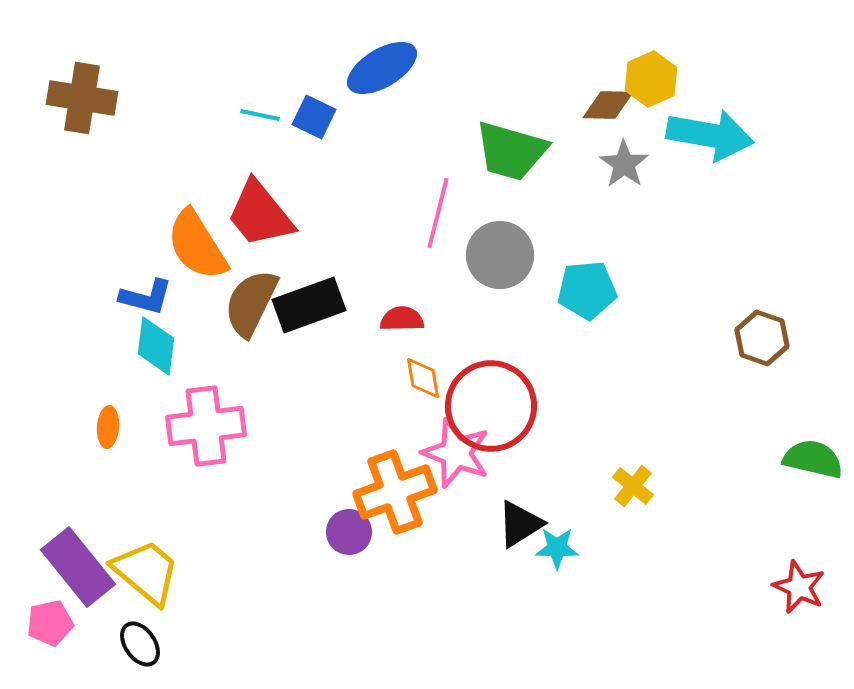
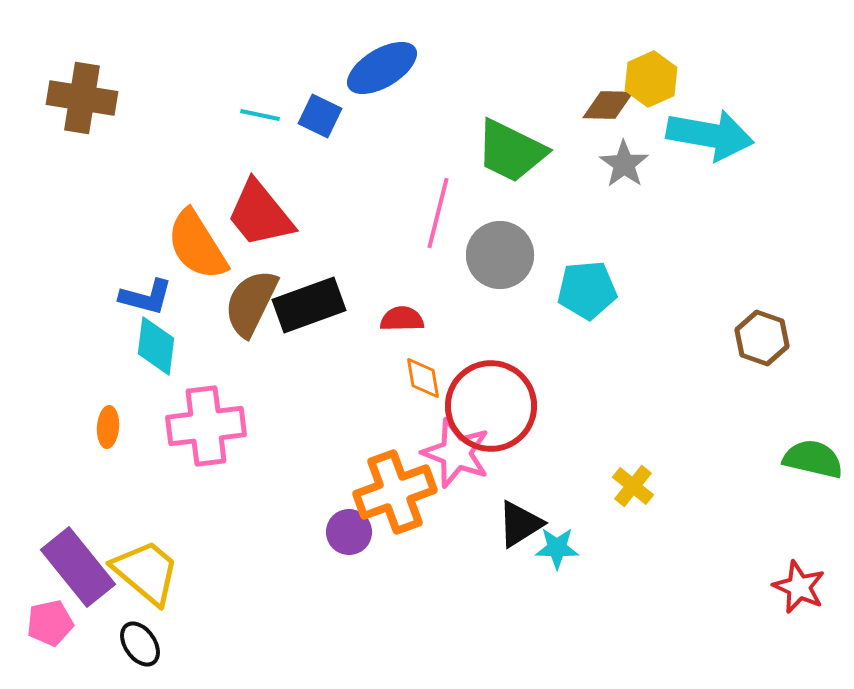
blue square: moved 6 px right, 1 px up
green trapezoid: rotated 10 degrees clockwise
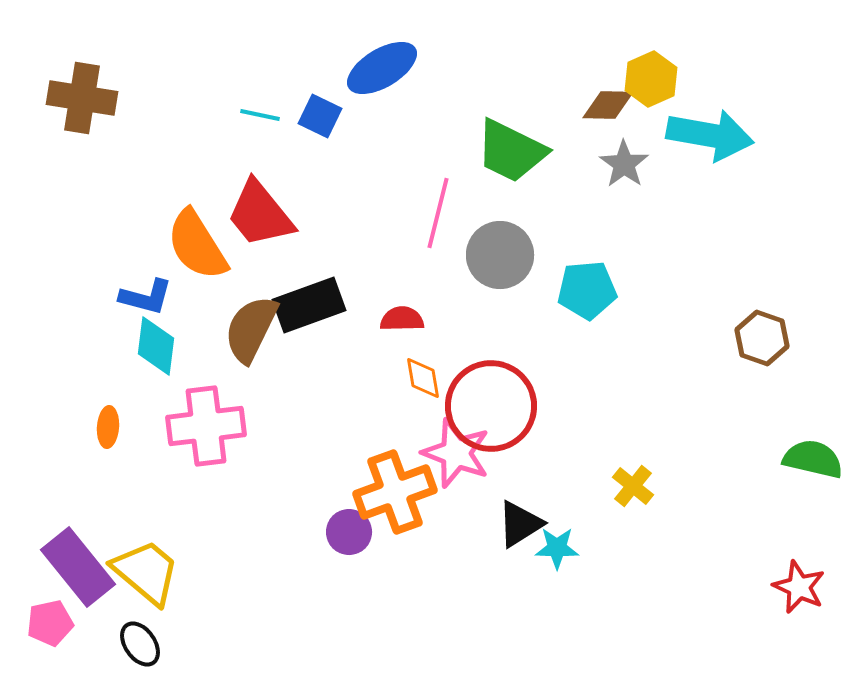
brown semicircle: moved 26 px down
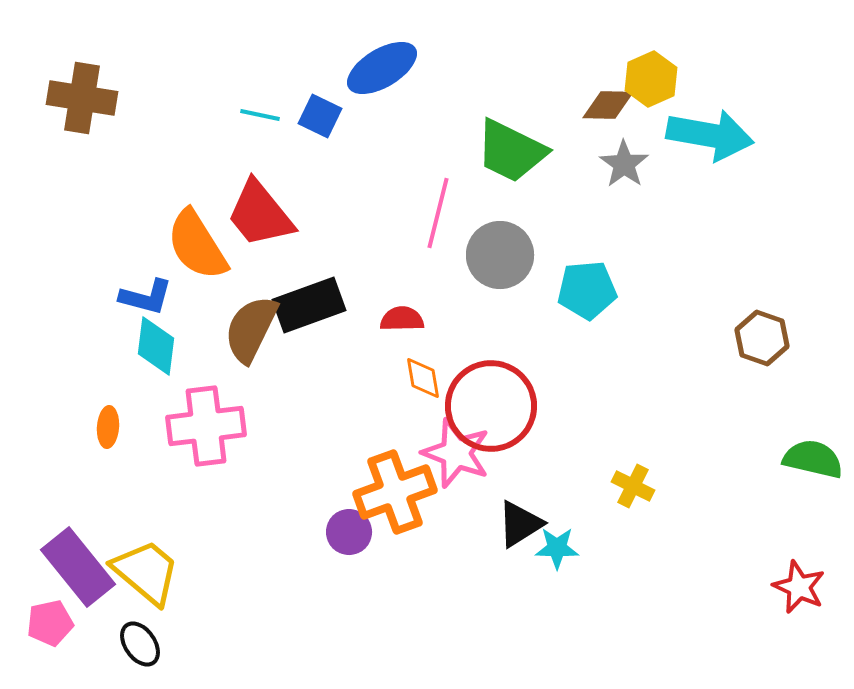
yellow cross: rotated 12 degrees counterclockwise
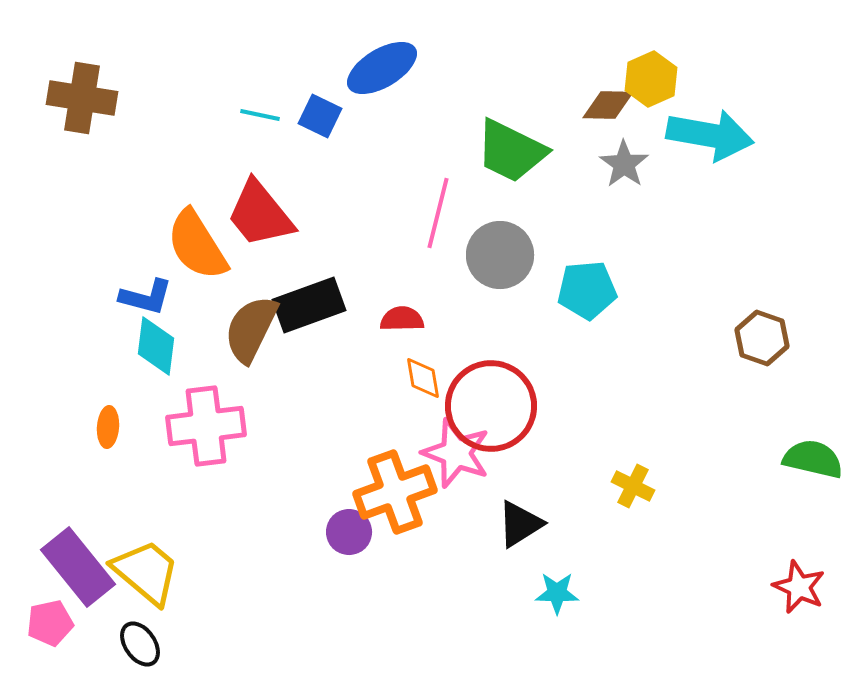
cyan star: moved 45 px down
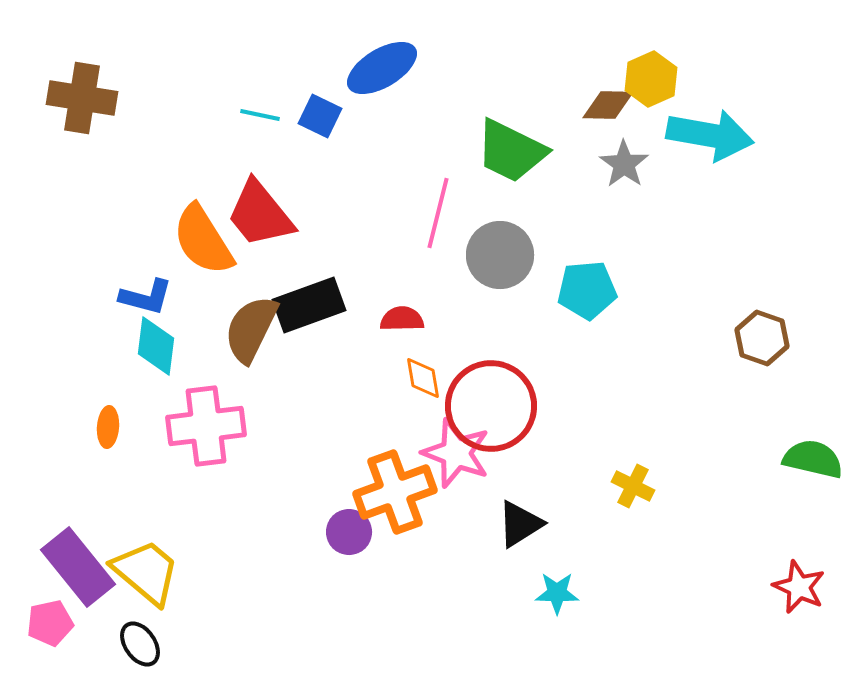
orange semicircle: moved 6 px right, 5 px up
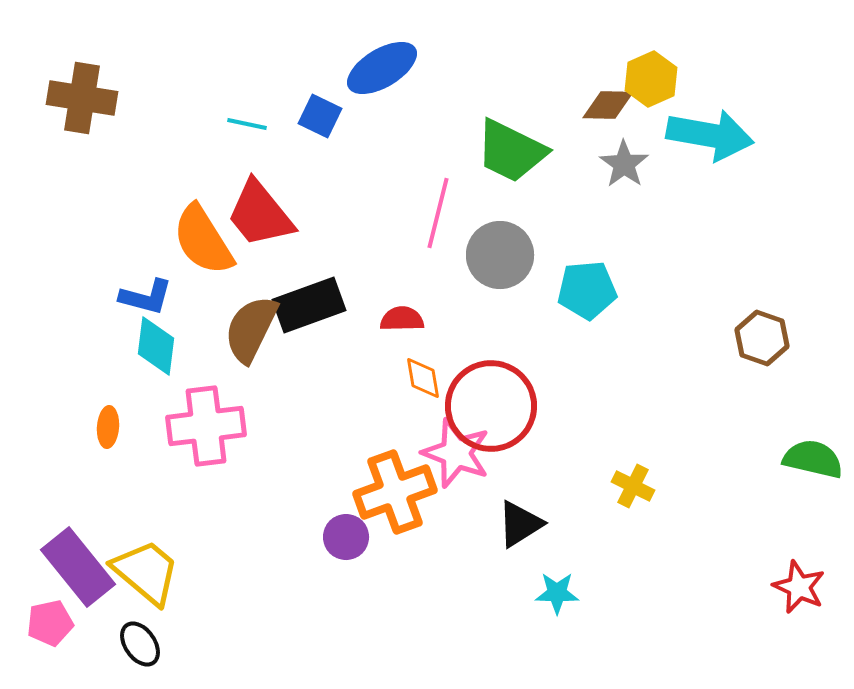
cyan line: moved 13 px left, 9 px down
purple circle: moved 3 px left, 5 px down
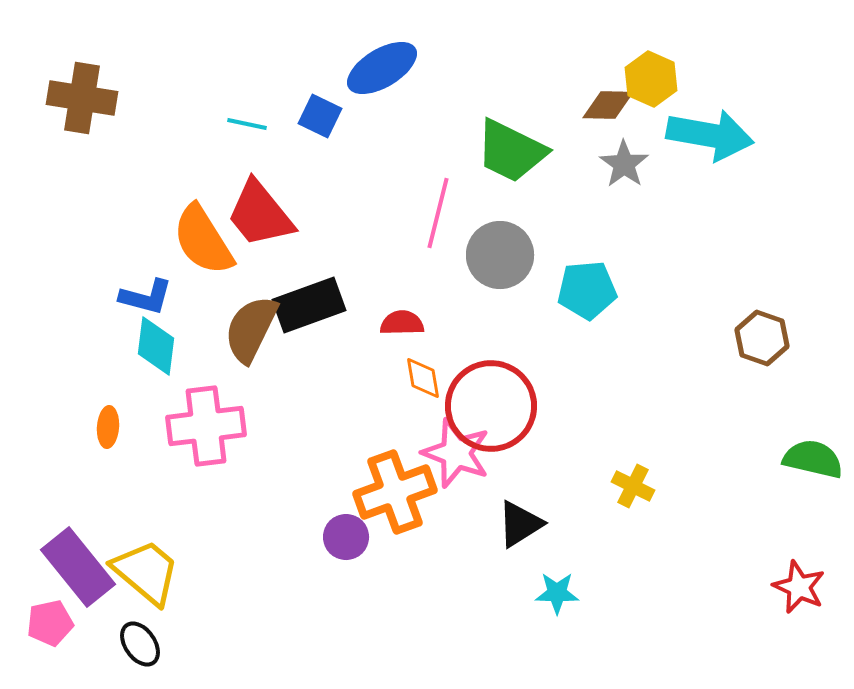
yellow hexagon: rotated 12 degrees counterclockwise
red semicircle: moved 4 px down
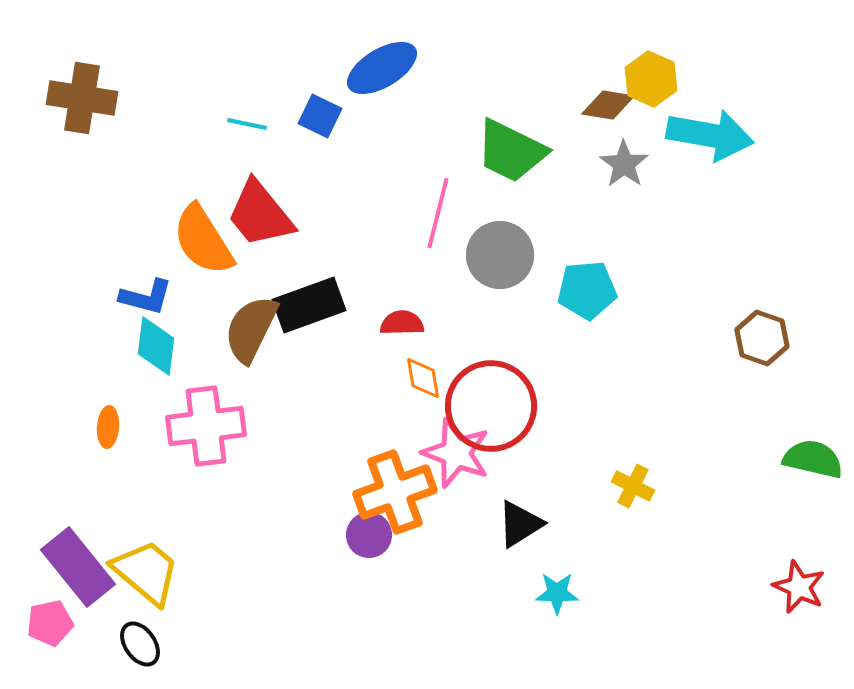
brown diamond: rotated 8 degrees clockwise
purple circle: moved 23 px right, 2 px up
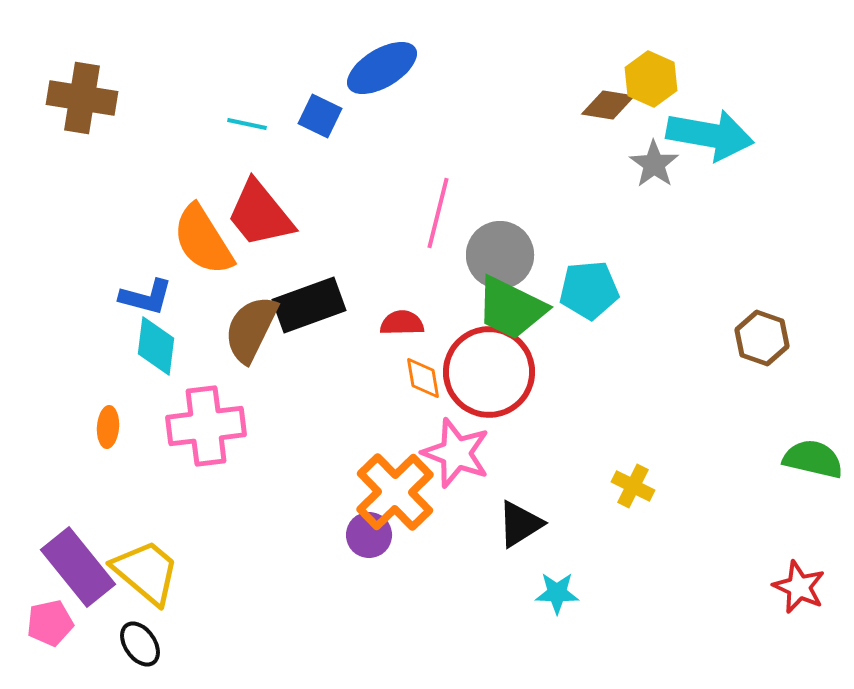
green trapezoid: moved 157 px down
gray star: moved 30 px right
cyan pentagon: moved 2 px right
red circle: moved 2 px left, 34 px up
orange cross: rotated 24 degrees counterclockwise
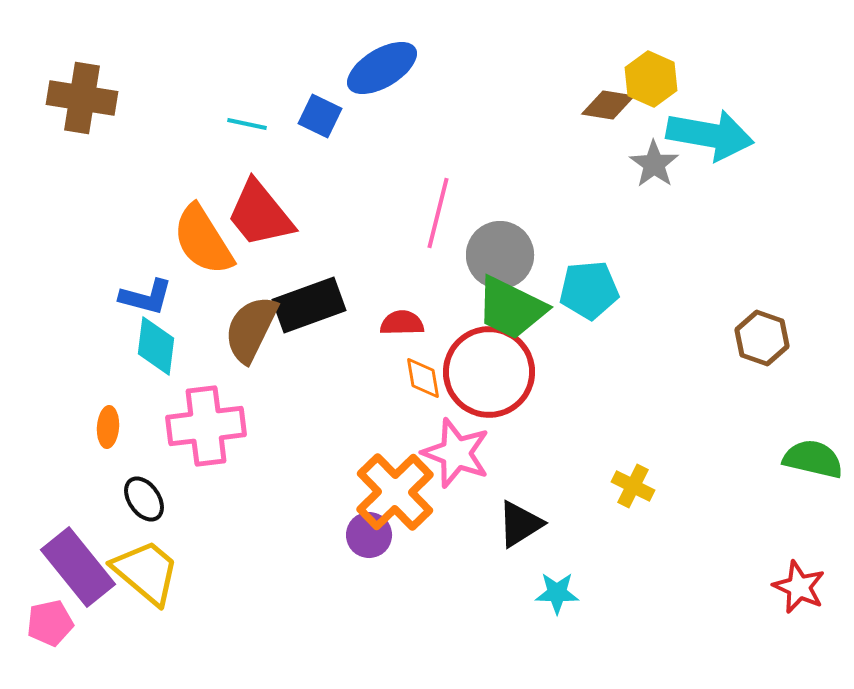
black ellipse: moved 4 px right, 145 px up
